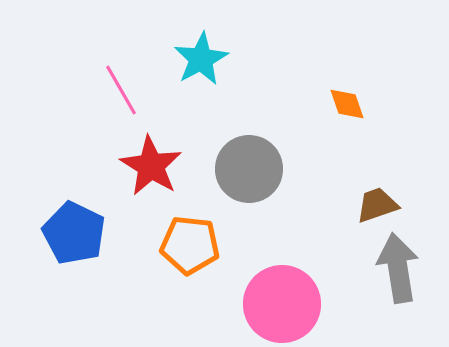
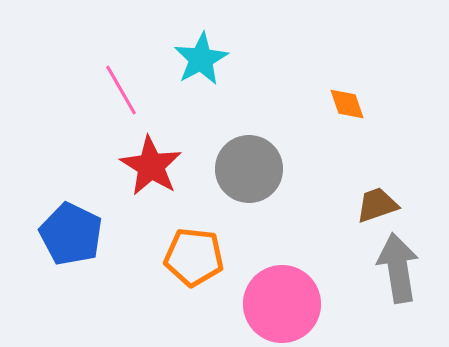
blue pentagon: moved 3 px left, 1 px down
orange pentagon: moved 4 px right, 12 px down
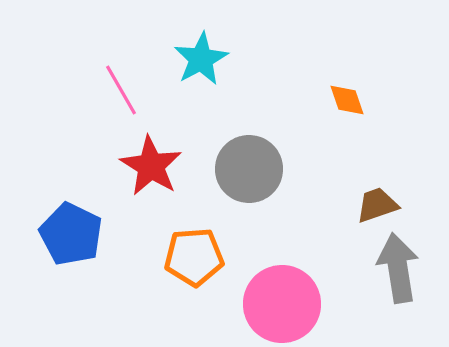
orange diamond: moved 4 px up
orange pentagon: rotated 10 degrees counterclockwise
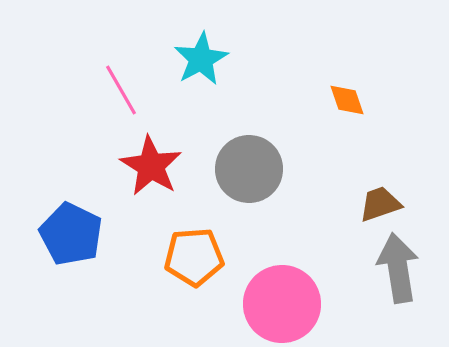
brown trapezoid: moved 3 px right, 1 px up
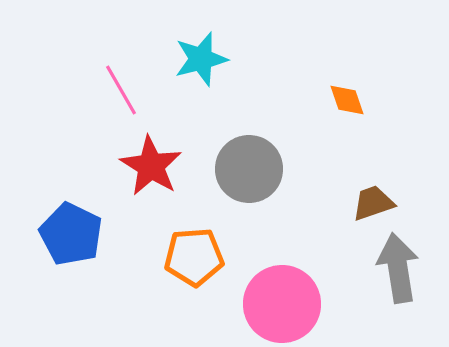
cyan star: rotated 14 degrees clockwise
brown trapezoid: moved 7 px left, 1 px up
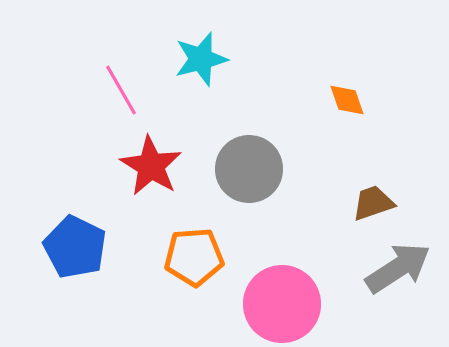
blue pentagon: moved 4 px right, 13 px down
gray arrow: rotated 66 degrees clockwise
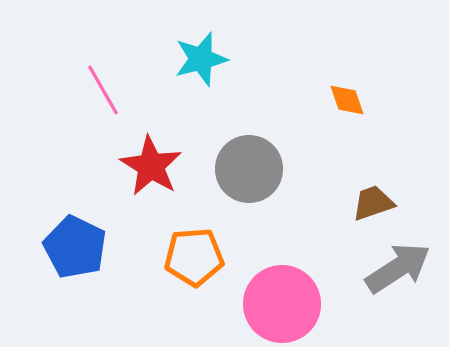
pink line: moved 18 px left
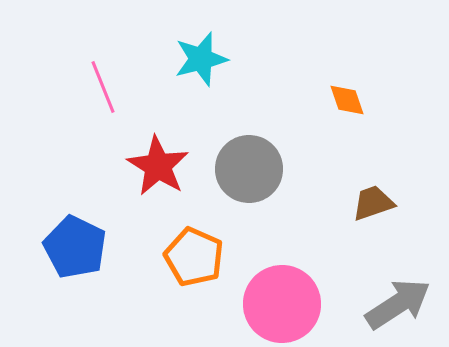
pink line: moved 3 px up; rotated 8 degrees clockwise
red star: moved 7 px right
orange pentagon: rotated 28 degrees clockwise
gray arrow: moved 36 px down
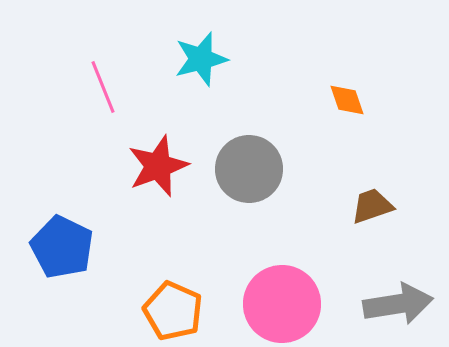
red star: rotated 20 degrees clockwise
brown trapezoid: moved 1 px left, 3 px down
blue pentagon: moved 13 px left
orange pentagon: moved 21 px left, 54 px down
gray arrow: rotated 24 degrees clockwise
